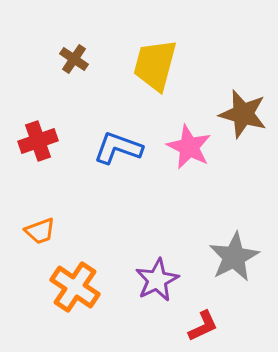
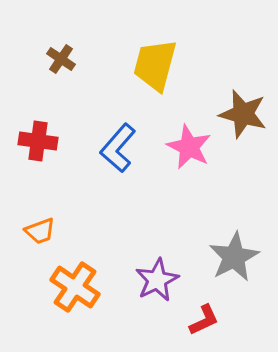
brown cross: moved 13 px left
red cross: rotated 27 degrees clockwise
blue L-shape: rotated 69 degrees counterclockwise
red L-shape: moved 1 px right, 6 px up
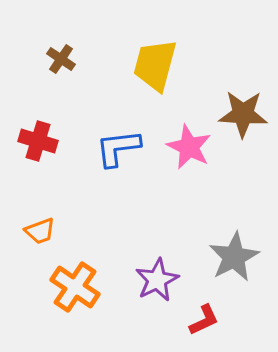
brown star: rotated 12 degrees counterclockwise
red cross: rotated 9 degrees clockwise
blue L-shape: rotated 42 degrees clockwise
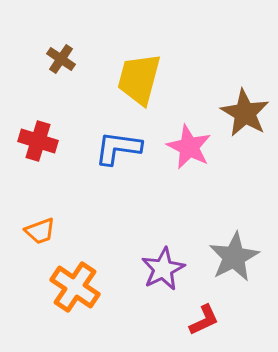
yellow trapezoid: moved 16 px left, 14 px down
brown star: moved 2 px right, 1 px up; rotated 27 degrees clockwise
blue L-shape: rotated 15 degrees clockwise
purple star: moved 6 px right, 11 px up
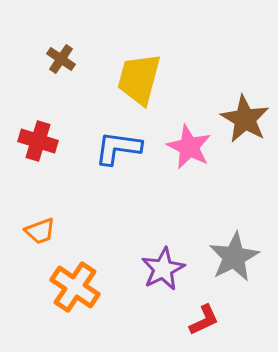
brown star: moved 6 px down
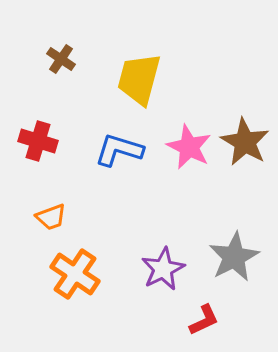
brown star: moved 23 px down
blue L-shape: moved 1 px right, 2 px down; rotated 9 degrees clockwise
orange trapezoid: moved 11 px right, 14 px up
orange cross: moved 13 px up
